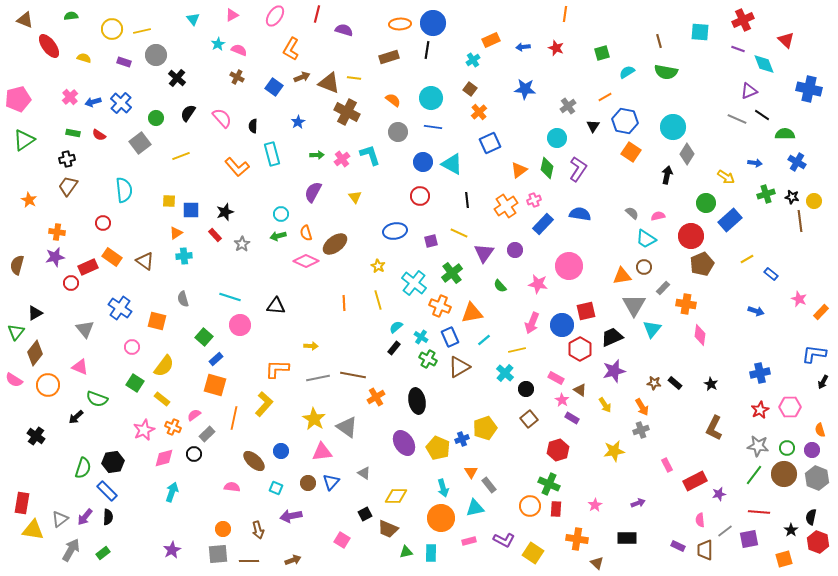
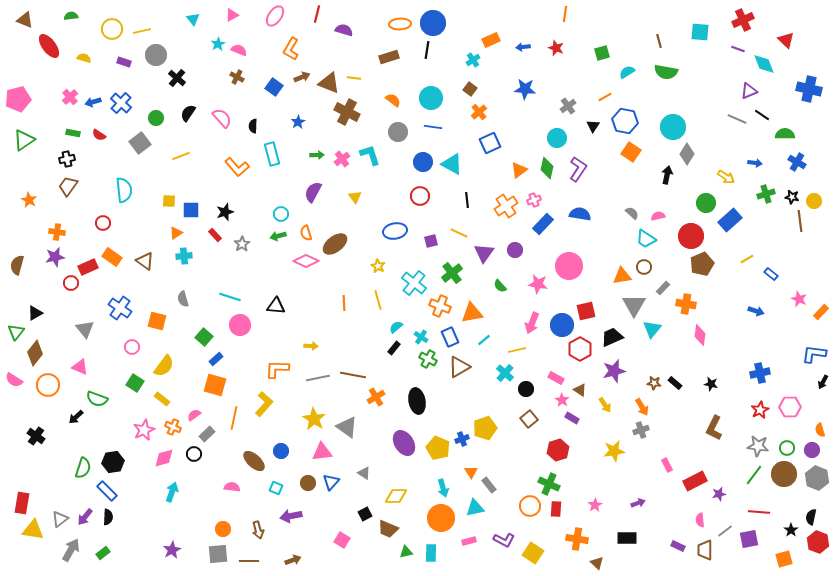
black star at (711, 384): rotated 16 degrees counterclockwise
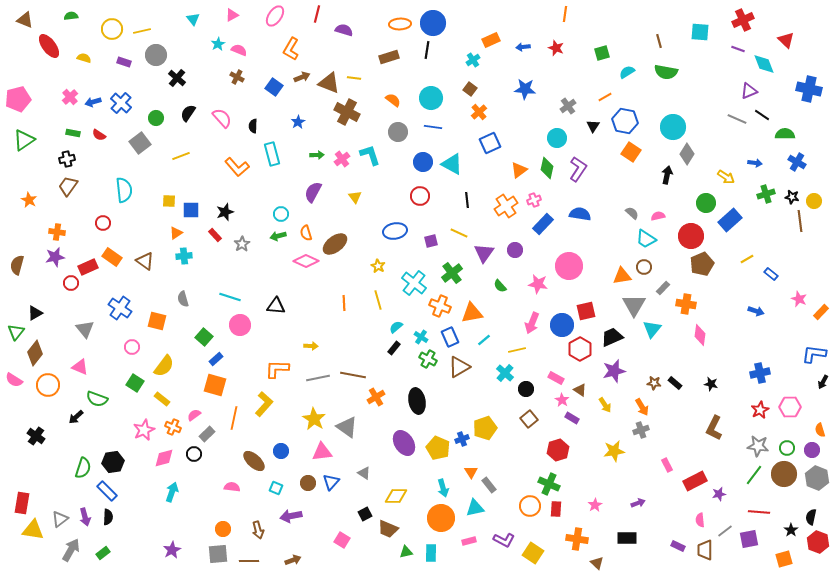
purple arrow at (85, 517): rotated 54 degrees counterclockwise
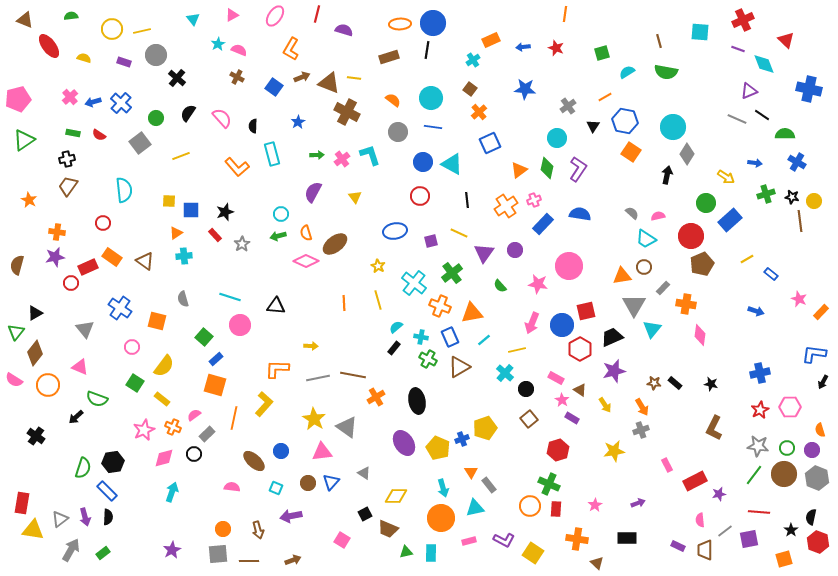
cyan cross at (421, 337): rotated 24 degrees counterclockwise
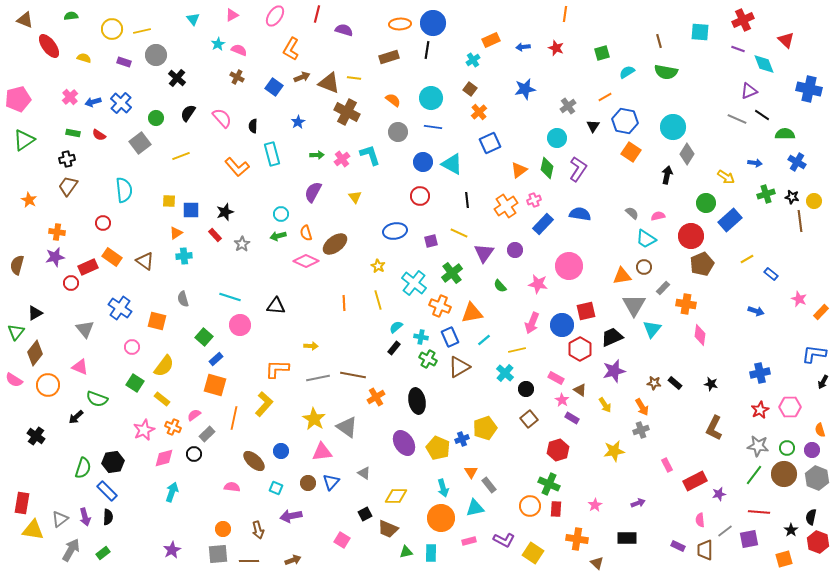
blue star at (525, 89): rotated 15 degrees counterclockwise
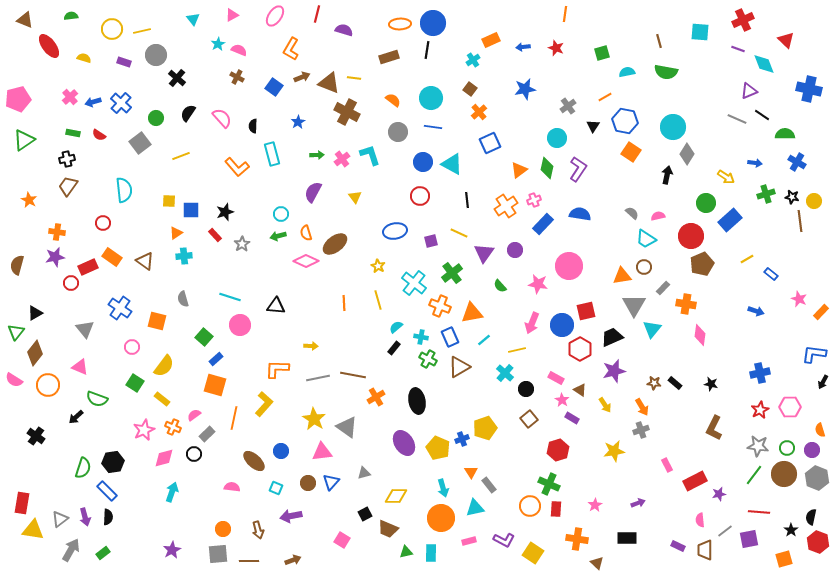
cyan semicircle at (627, 72): rotated 21 degrees clockwise
gray triangle at (364, 473): rotated 48 degrees counterclockwise
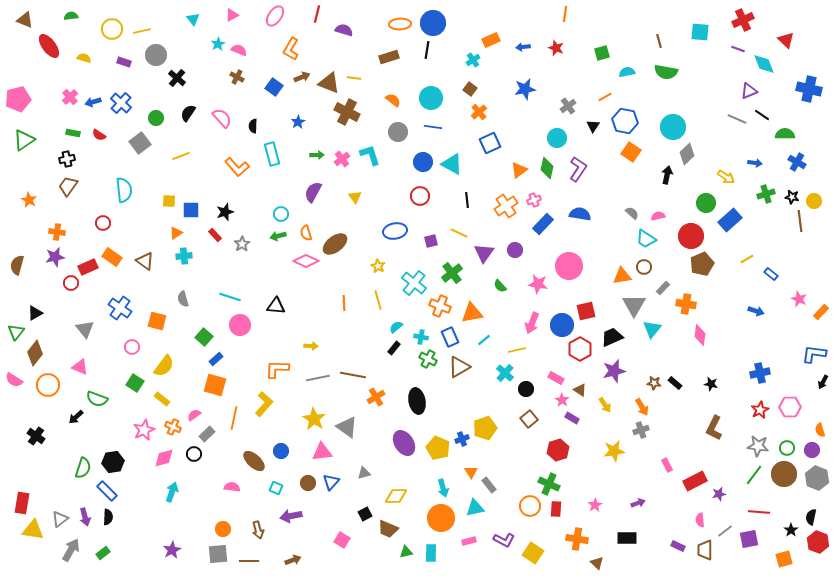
gray diamond at (687, 154): rotated 15 degrees clockwise
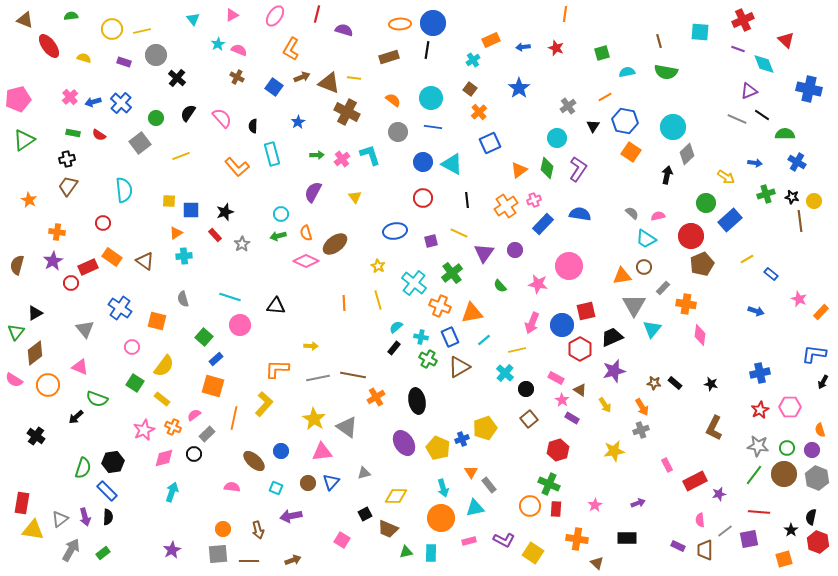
blue star at (525, 89): moved 6 px left, 1 px up; rotated 25 degrees counterclockwise
red circle at (420, 196): moved 3 px right, 2 px down
purple star at (55, 257): moved 2 px left, 4 px down; rotated 18 degrees counterclockwise
brown diamond at (35, 353): rotated 15 degrees clockwise
orange square at (215, 385): moved 2 px left, 1 px down
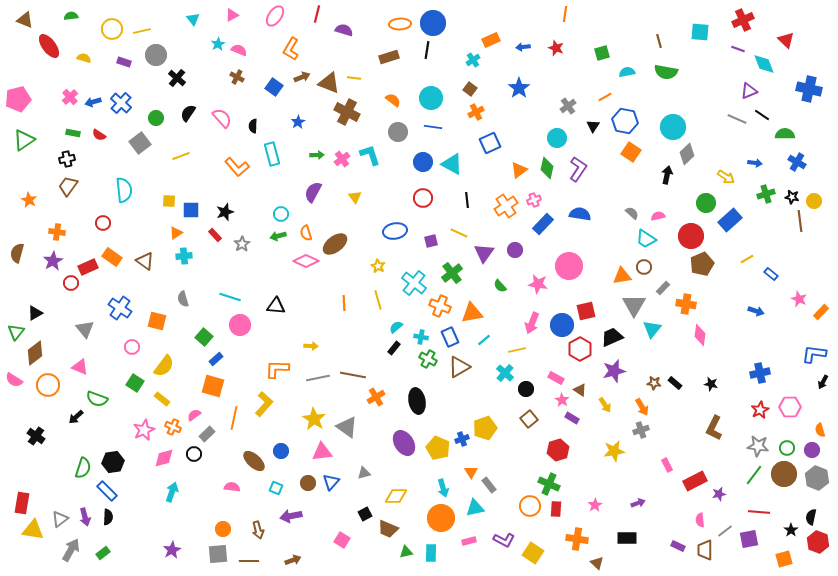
orange cross at (479, 112): moved 3 px left; rotated 14 degrees clockwise
brown semicircle at (17, 265): moved 12 px up
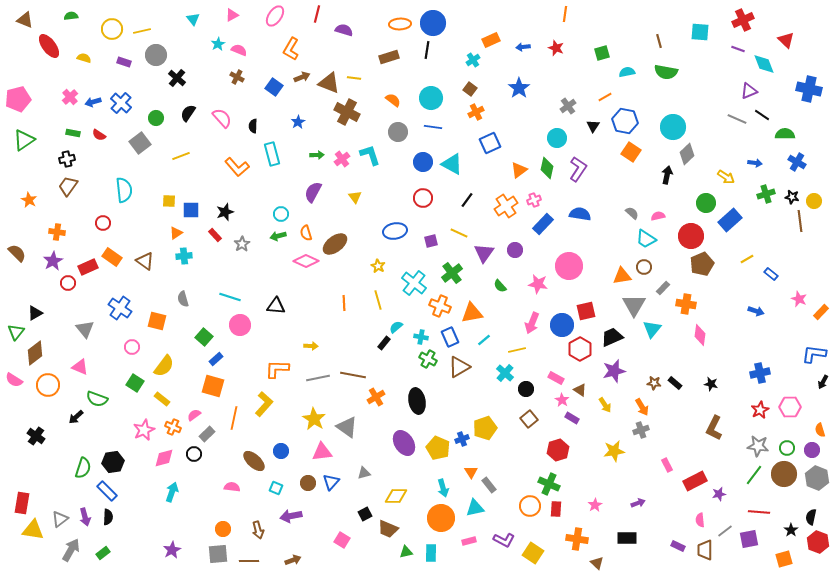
black line at (467, 200): rotated 42 degrees clockwise
brown semicircle at (17, 253): rotated 120 degrees clockwise
red circle at (71, 283): moved 3 px left
black rectangle at (394, 348): moved 10 px left, 5 px up
